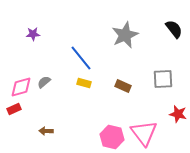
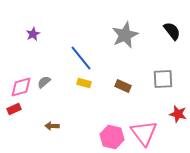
black semicircle: moved 2 px left, 2 px down
purple star: rotated 24 degrees counterclockwise
brown arrow: moved 6 px right, 5 px up
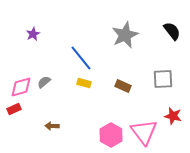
red star: moved 5 px left, 2 px down
pink triangle: moved 1 px up
pink hexagon: moved 1 px left, 2 px up; rotated 15 degrees clockwise
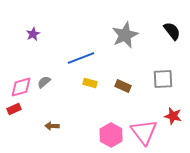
blue line: rotated 72 degrees counterclockwise
yellow rectangle: moved 6 px right
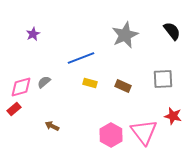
red rectangle: rotated 16 degrees counterclockwise
brown arrow: rotated 24 degrees clockwise
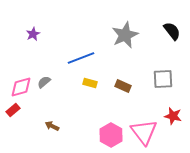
red rectangle: moved 1 px left, 1 px down
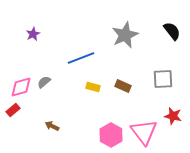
yellow rectangle: moved 3 px right, 4 px down
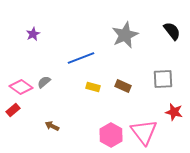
pink diamond: rotated 50 degrees clockwise
red star: moved 1 px right, 4 px up
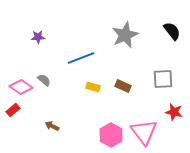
purple star: moved 5 px right, 3 px down; rotated 24 degrees clockwise
gray semicircle: moved 2 px up; rotated 80 degrees clockwise
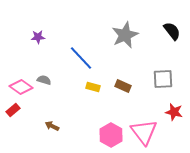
blue line: rotated 68 degrees clockwise
gray semicircle: rotated 24 degrees counterclockwise
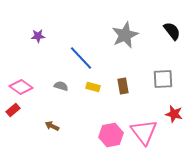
purple star: moved 1 px up
gray semicircle: moved 17 px right, 6 px down
brown rectangle: rotated 56 degrees clockwise
red star: moved 2 px down
pink hexagon: rotated 20 degrees clockwise
